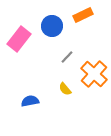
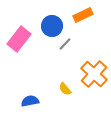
gray line: moved 2 px left, 13 px up
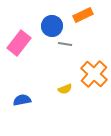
pink rectangle: moved 4 px down
gray line: rotated 56 degrees clockwise
yellow semicircle: rotated 72 degrees counterclockwise
blue semicircle: moved 8 px left, 1 px up
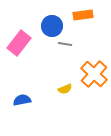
orange rectangle: rotated 18 degrees clockwise
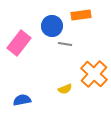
orange rectangle: moved 2 px left
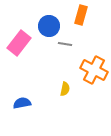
orange rectangle: rotated 66 degrees counterclockwise
blue circle: moved 3 px left
orange cross: moved 4 px up; rotated 16 degrees counterclockwise
yellow semicircle: rotated 56 degrees counterclockwise
blue semicircle: moved 3 px down
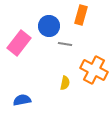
yellow semicircle: moved 6 px up
blue semicircle: moved 3 px up
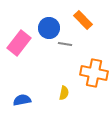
orange rectangle: moved 2 px right, 5 px down; rotated 60 degrees counterclockwise
blue circle: moved 2 px down
orange cross: moved 3 px down; rotated 16 degrees counterclockwise
yellow semicircle: moved 1 px left, 10 px down
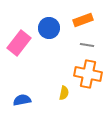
orange rectangle: rotated 66 degrees counterclockwise
gray line: moved 22 px right, 1 px down
orange cross: moved 6 px left, 1 px down
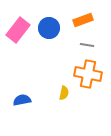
pink rectangle: moved 1 px left, 13 px up
